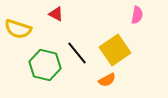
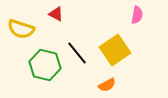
yellow semicircle: moved 3 px right
orange semicircle: moved 5 px down
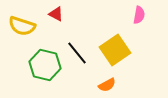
pink semicircle: moved 2 px right
yellow semicircle: moved 1 px right, 3 px up
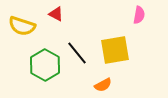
yellow square: rotated 24 degrees clockwise
green hexagon: rotated 16 degrees clockwise
orange semicircle: moved 4 px left
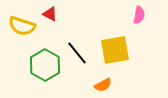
red triangle: moved 6 px left
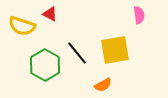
pink semicircle: rotated 18 degrees counterclockwise
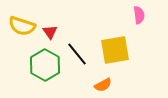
red triangle: moved 18 px down; rotated 28 degrees clockwise
black line: moved 1 px down
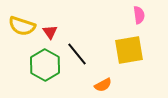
yellow square: moved 14 px right
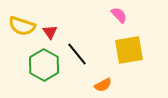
pink semicircle: moved 20 px left; rotated 36 degrees counterclockwise
green hexagon: moved 1 px left
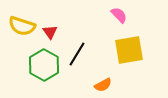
black line: rotated 70 degrees clockwise
